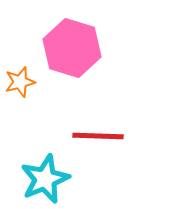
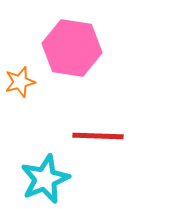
pink hexagon: rotated 8 degrees counterclockwise
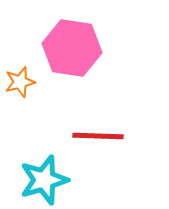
cyan star: moved 1 px left, 1 px down; rotated 6 degrees clockwise
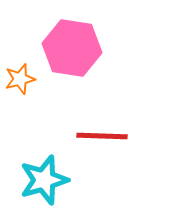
orange star: moved 3 px up
red line: moved 4 px right
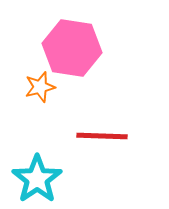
orange star: moved 20 px right, 8 px down
cyan star: moved 7 px left, 1 px up; rotated 18 degrees counterclockwise
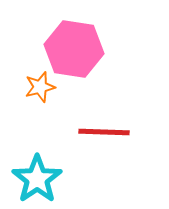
pink hexagon: moved 2 px right, 1 px down
red line: moved 2 px right, 4 px up
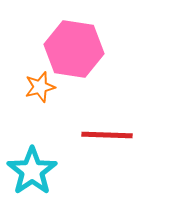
red line: moved 3 px right, 3 px down
cyan star: moved 5 px left, 8 px up
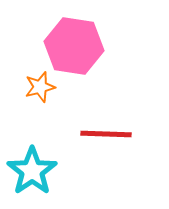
pink hexagon: moved 3 px up
red line: moved 1 px left, 1 px up
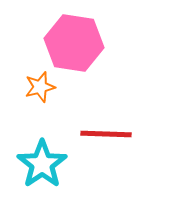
pink hexagon: moved 3 px up
cyan star: moved 10 px right, 7 px up
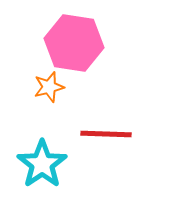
orange star: moved 9 px right
